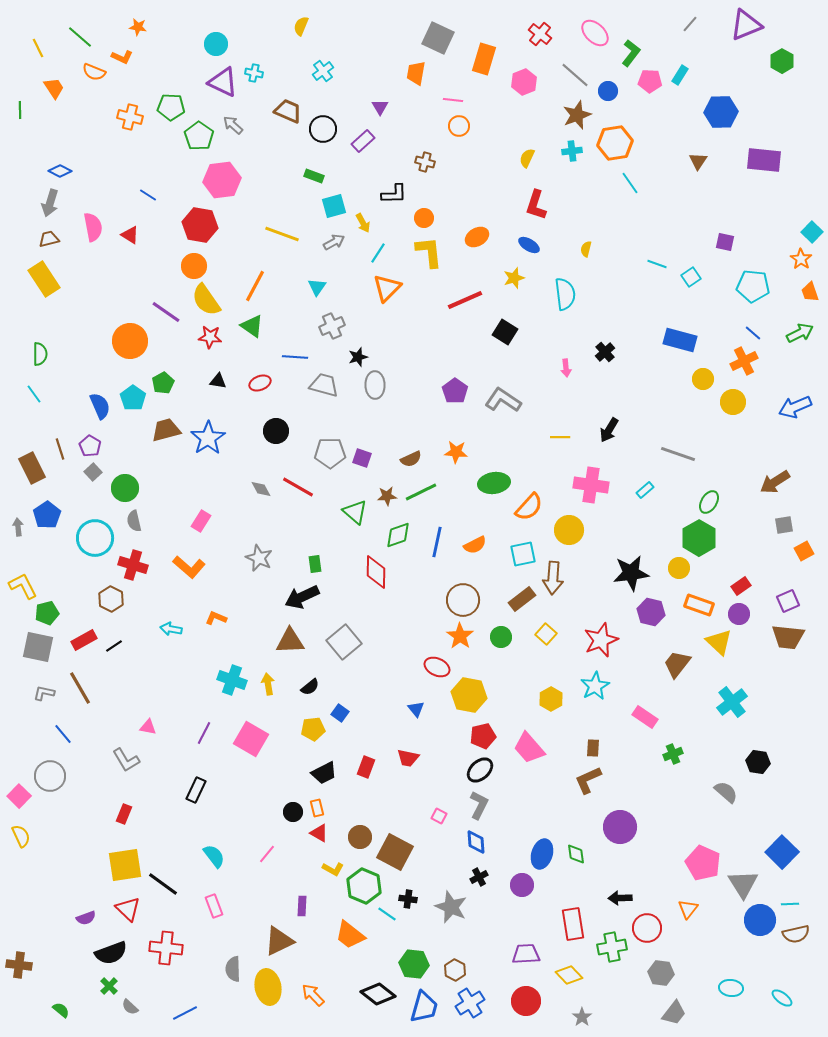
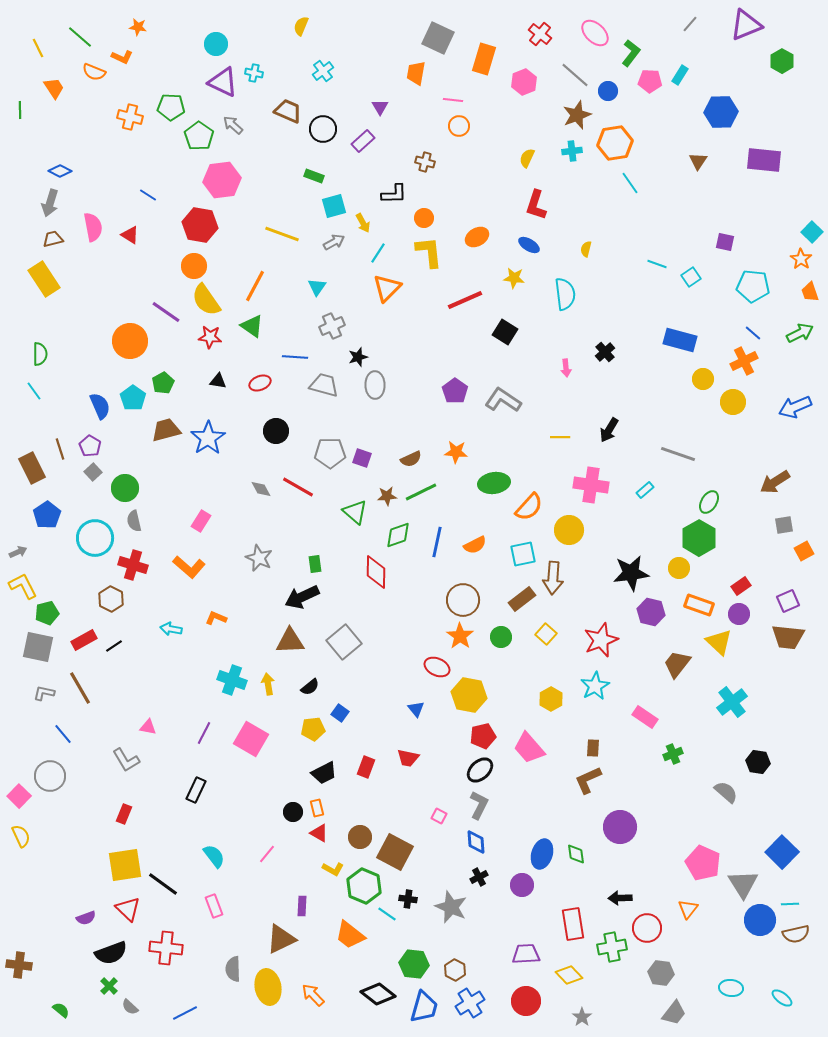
brown trapezoid at (49, 239): moved 4 px right
yellow star at (514, 278): rotated 25 degrees clockwise
cyan line at (34, 394): moved 3 px up
gray arrow at (18, 527): moved 25 px down; rotated 72 degrees clockwise
brown triangle at (279, 941): moved 2 px right, 2 px up
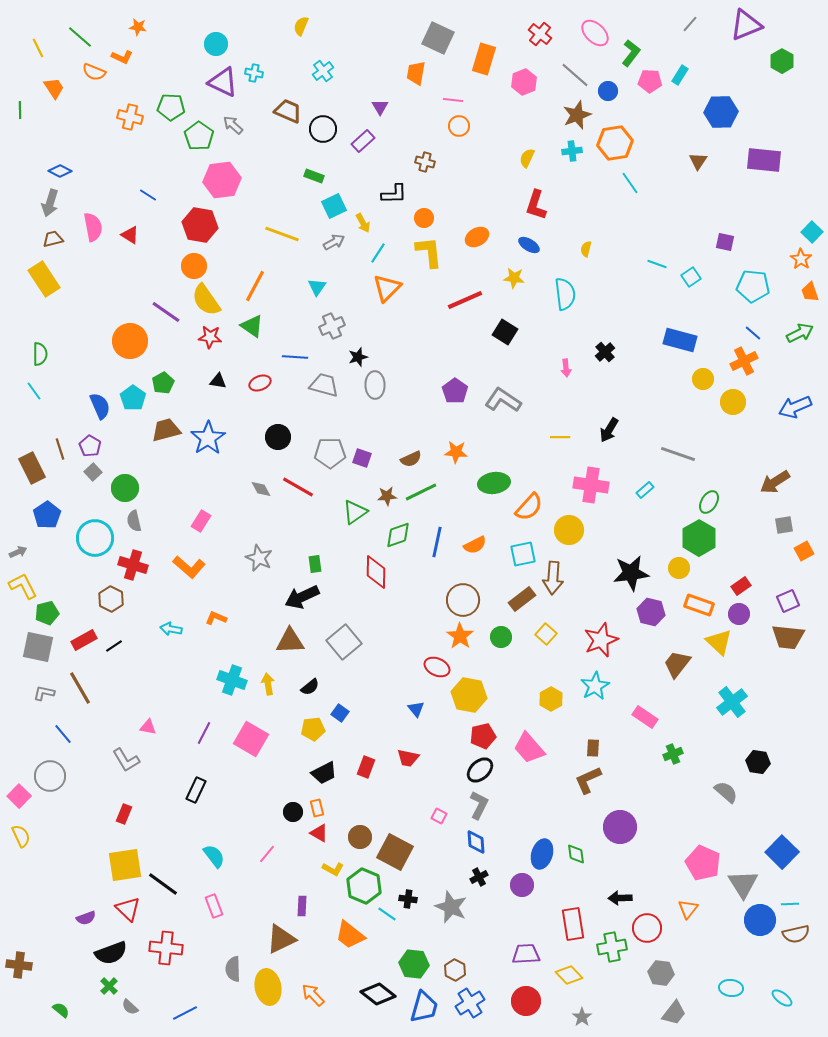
cyan square at (334, 206): rotated 10 degrees counterclockwise
black circle at (276, 431): moved 2 px right, 6 px down
green triangle at (355, 512): rotated 44 degrees clockwise
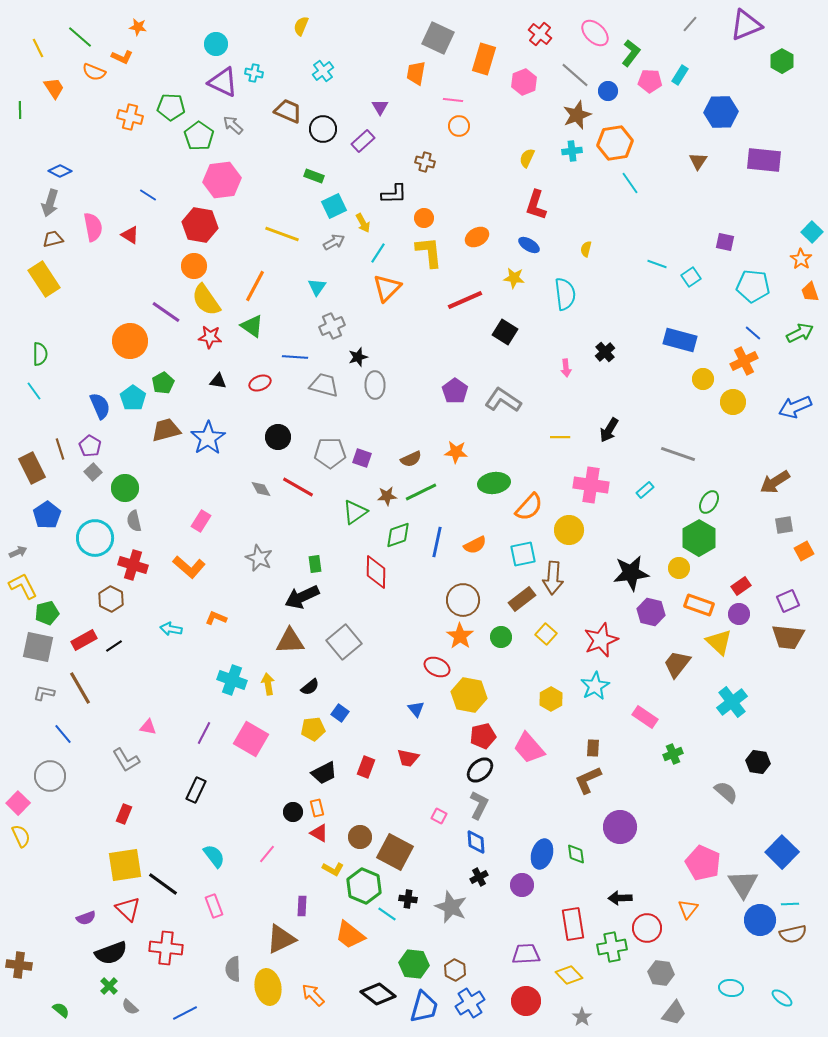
pink square at (19, 796): moved 1 px left, 7 px down
brown semicircle at (796, 934): moved 3 px left
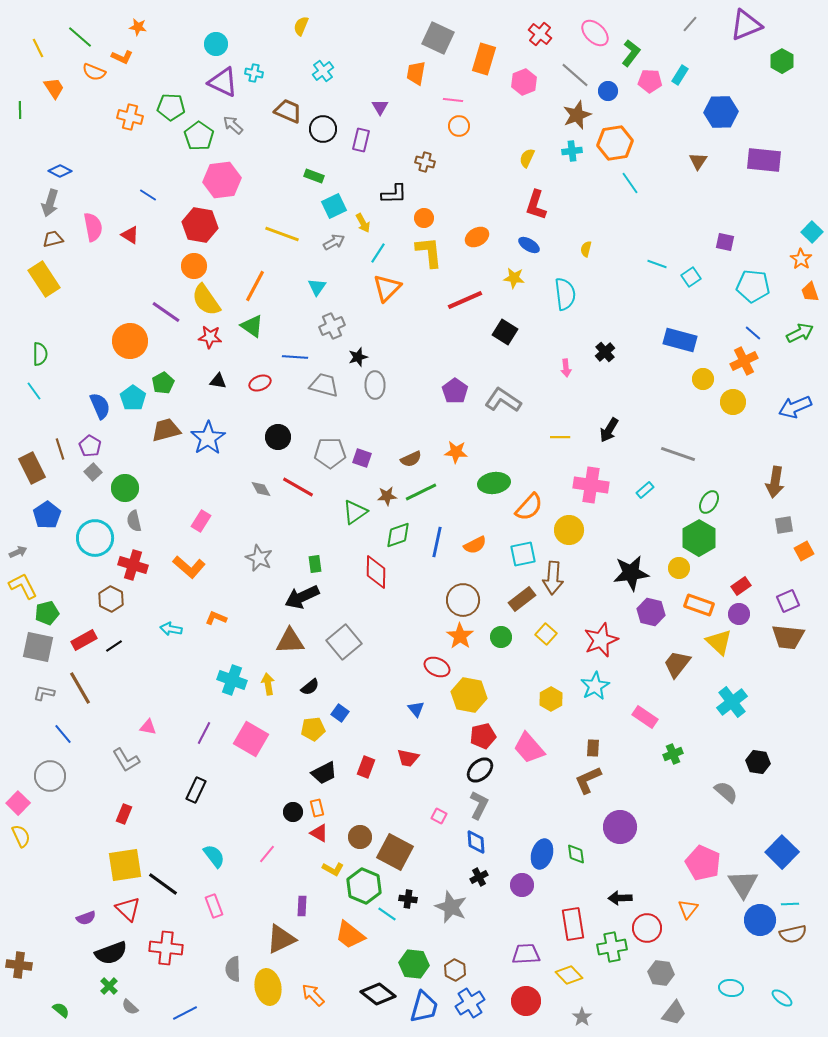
purple rectangle at (363, 141): moved 2 px left, 1 px up; rotated 35 degrees counterclockwise
brown arrow at (775, 482): rotated 48 degrees counterclockwise
